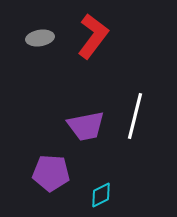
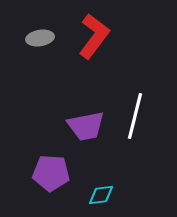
red L-shape: moved 1 px right
cyan diamond: rotated 20 degrees clockwise
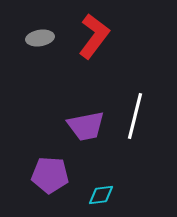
purple pentagon: moved 1 px left, 2 px down
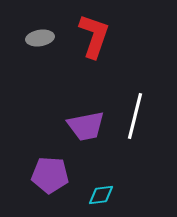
red L-shape: rotated 18 degrees counterclockwise
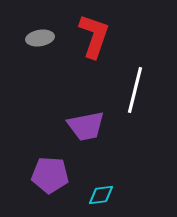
white line: moved 26 px up
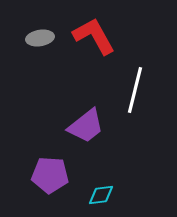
red L-shape: rotated 48 degrees counterclockwise
purple trapezoid: rotated 27 degrees counterclockwise
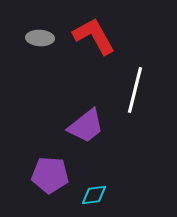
gray ellipse: rotated 12 degrees clockwise
cyan diamond: moved 7 px left
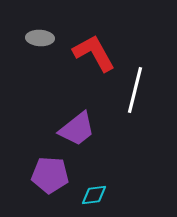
red L-shape: moved 17 px down
purple trapezoid: moved 9 px left, 3 px down
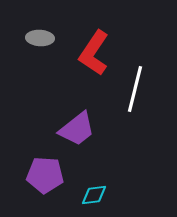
red L-shape: rotated 117 degrees counterclockwise
white line: moved 1 px up
purple pentagon: moved 5 px left
